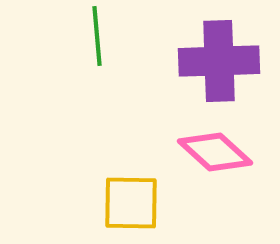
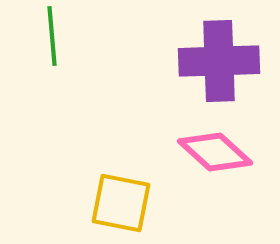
green line: moved 45 px left
yellow square: moved 10 px left; rotated 10 degrees clockwise
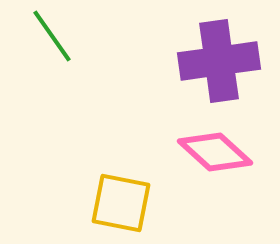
green line: rotated 30 degrees counterclockwise
purple cross: rotated 6 degrees counterclockwise
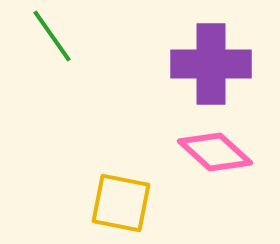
purple cross: moved 8 px left, 3 px down; rotated 8 degrees clockwise
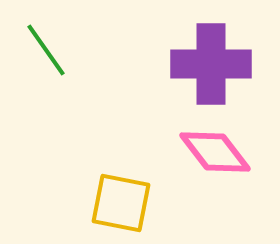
green line: moved 6 px left, 14 px down
pink diamond: rotated 10 degrees clockwise
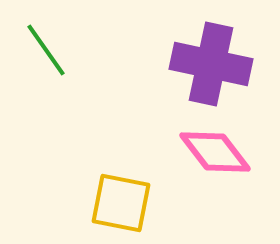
purple cross: rotated 12 degrees clockwise
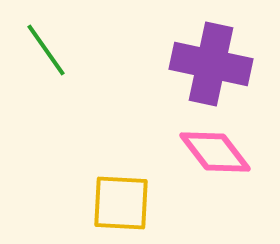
yellow square: rotated 8 degrees counterclockwise
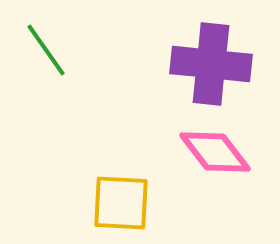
purple cross: rotated 6 degrees counterclockwise
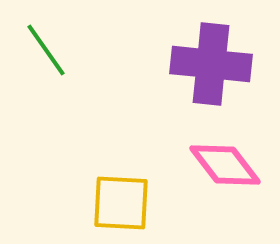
pink diamond: moved 10 px right, 13 px down
